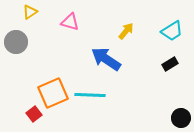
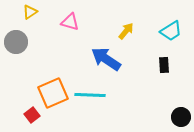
cyan trapezoid: moved 1 px left
black rectangle: moved 6 px left, 1 px down; rotated 63 degrees counterclockwise
red square: moved 2 px left, 1 px down
black circle: moved 1 px up
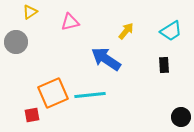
pink triangle: rotated 30 degrees counterclockwise
cyan line: rotated 8 degrees counterclockwise
red square: rotated 28 degrees clockwise
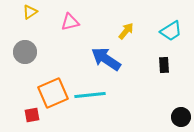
gray circle: moved 9 px right, 10 px down
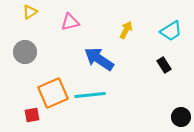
yellow arrow: moved 1 px up; rotated 12 degrees counterclockwise
blue arrow: moved 7 px left
black rectangle: rotated 28 degrees counterclockwise
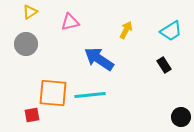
gray circle: moved 1 px right, 8 px up
orange square: rotated 28 degrees clockwise
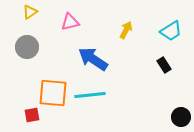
gray circle: moved 1 px right, 3 px down
blue arrow: moved 6 px left
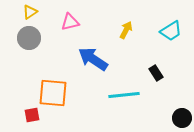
gray circle: moved 2 px right, 9 px up
black rectangle: moved 8 px left, 8 px down
cyan line: moved 34 px right
black circle: moved 1 px right, 1 px down
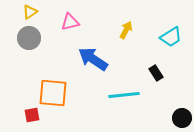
cyan trapezoid: moved 6 px down
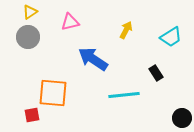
gray circle: moved 1 px left, 1 px up
